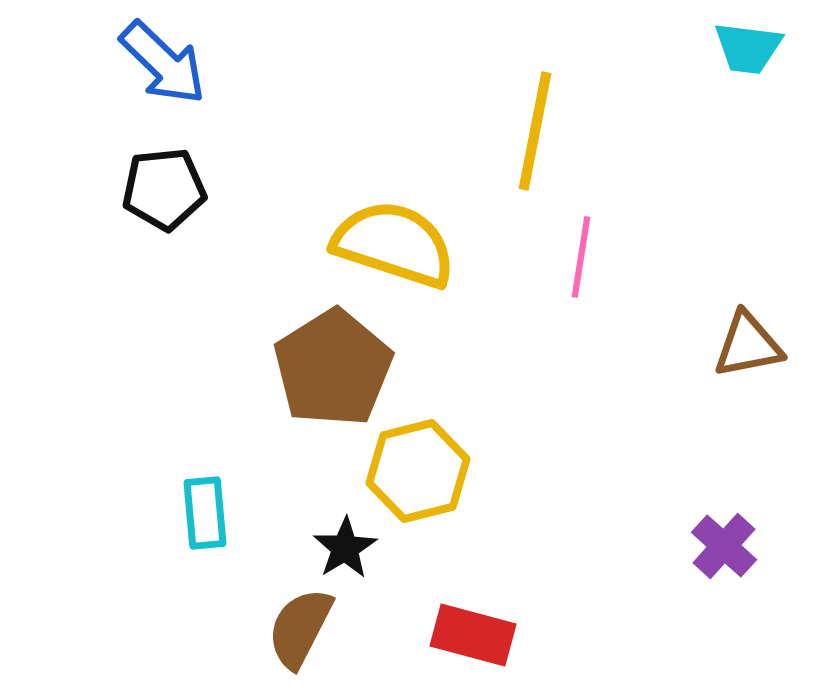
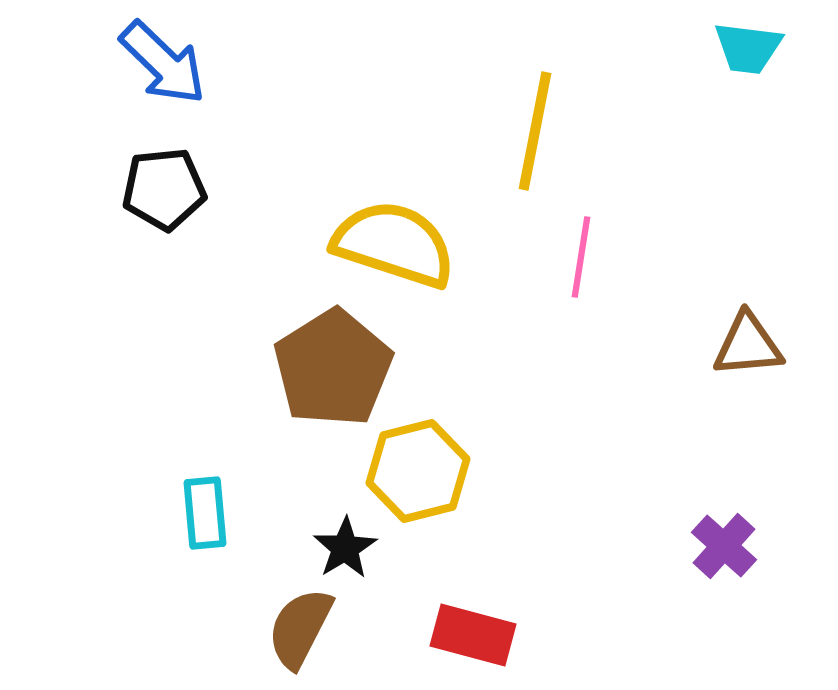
brown triangle: rotated 6 degrees clockwise
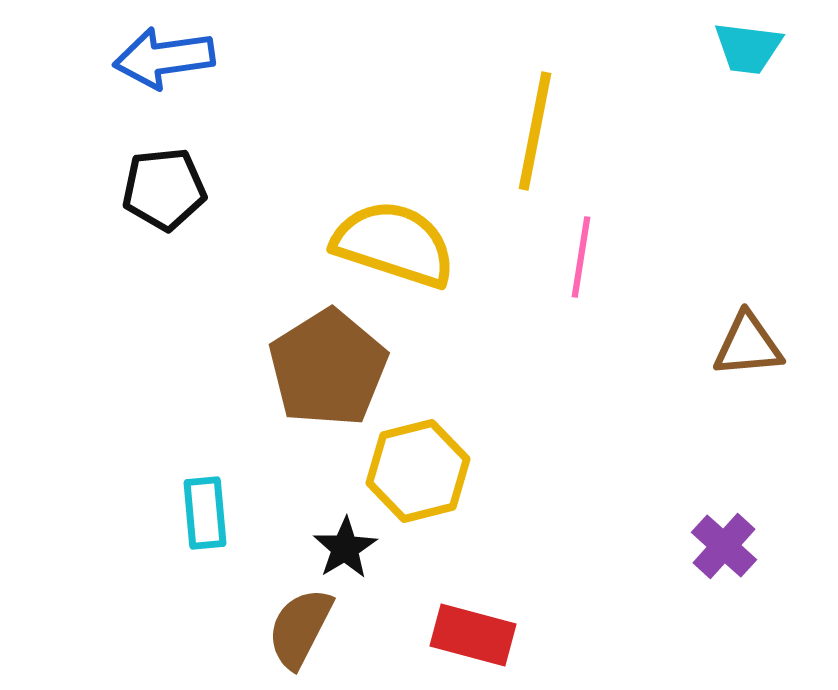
blue arrow: moved 1 px right, 5 px up; rotated 128 degrees clockwise
brown pentagon: moved 5 px left
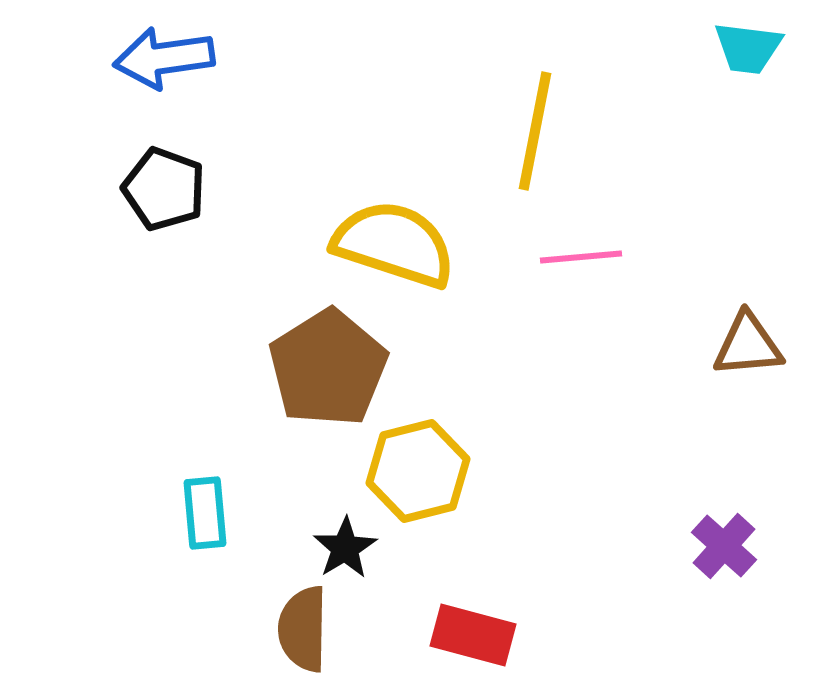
black pentagon: rotated 26 degrees clockwise
pink line: rotated 76 degrees clockwise
brown semicircle: moved 3 px right, 1 px down; rotated 26 degrees counterclockwise
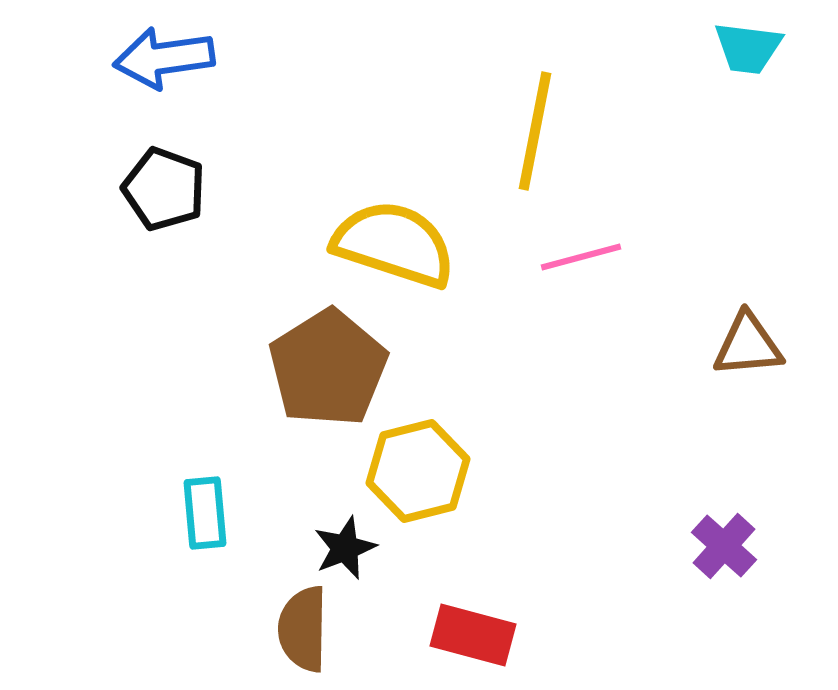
pink line: rotated 10 degrees counterclockwise
black star: rotated 10 degrees clockwise
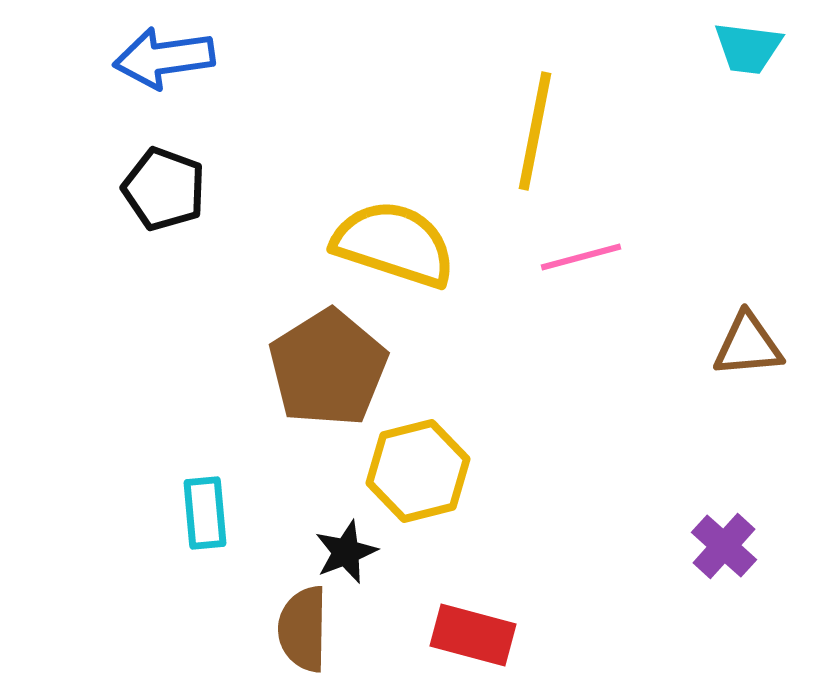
black star: moved 1 px right, 4 px down
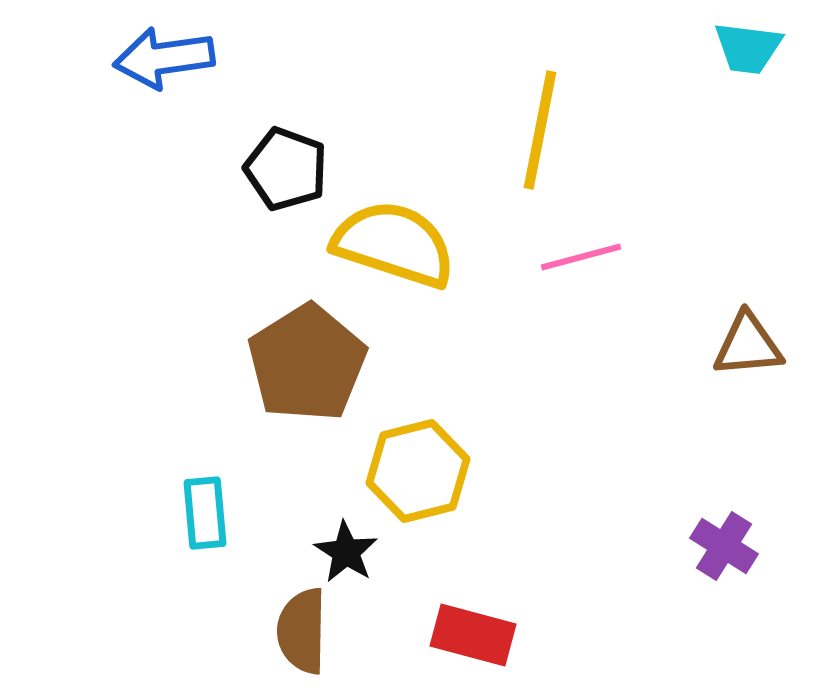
yellow line: moved 5 px right, 1 px up
black pentagon: moved 122 px right, 20 px up
brown pentagon: moved 21 px left, 5 px up
purple cross: rotated 10 degrees counterclockwise
black star: rotated 18 degrees counterclockwise
brown semicircle: moved 1 px left, 2 px down
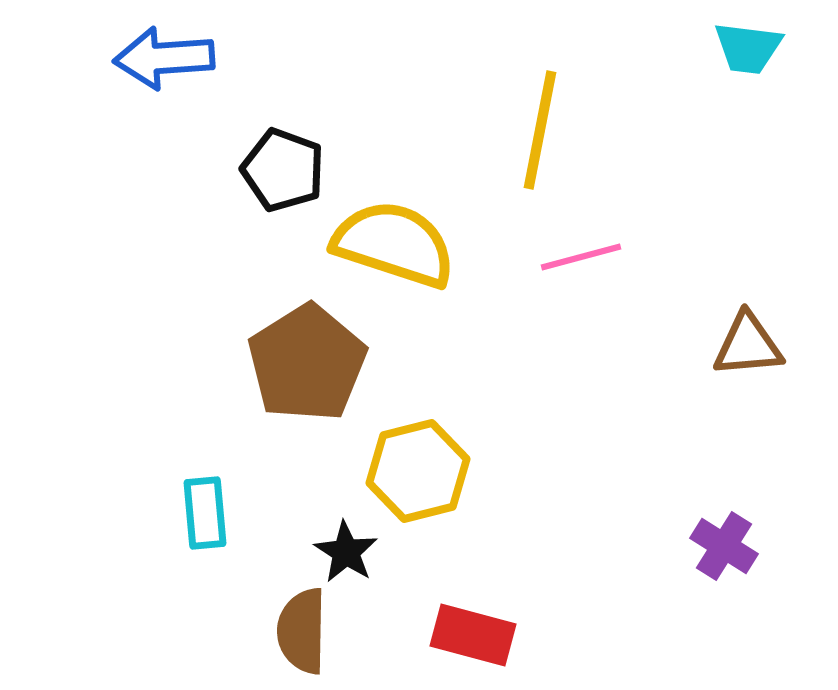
blue arrow: rotated 4 degrees clockwise
black pentagon: moved 3 px left, 1 px down
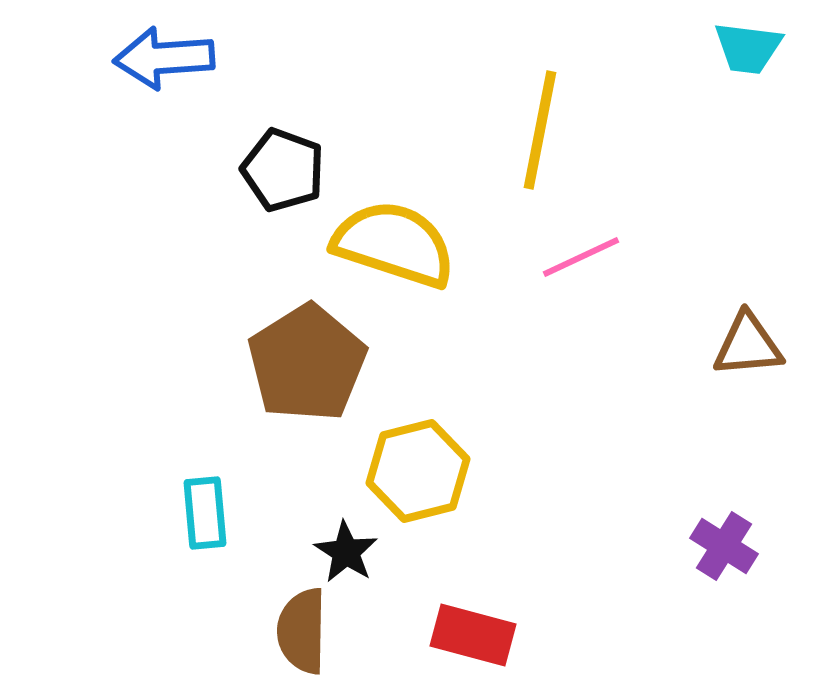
pink line: rotated 10 degrees counterclockwise
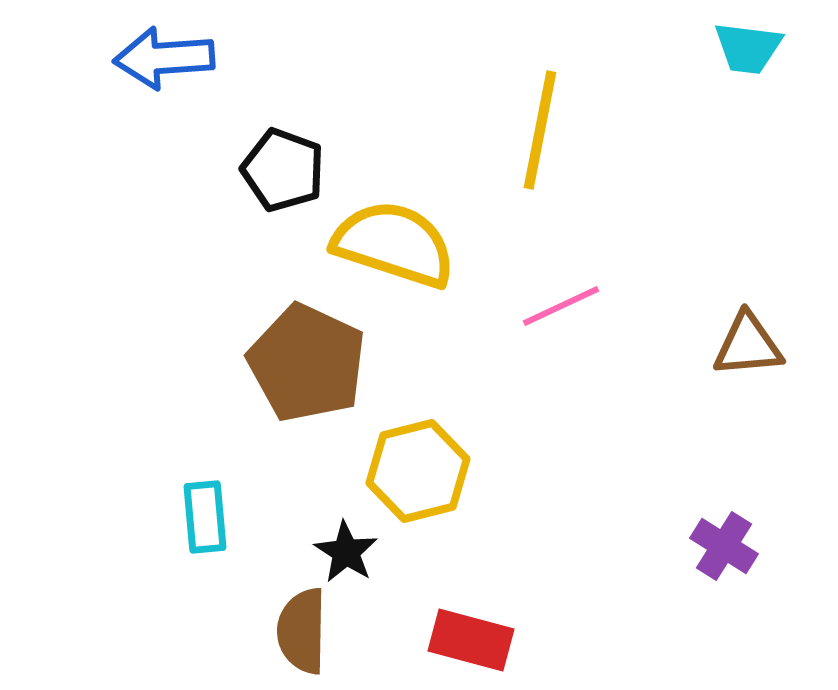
pink line: moved 20 px left, 49 px down
brown pentagon: rotated 15 degrees counterclockwise
cyan rectangle: moved 4 px down
red rectangle: moved 2 px left, 5 px down
